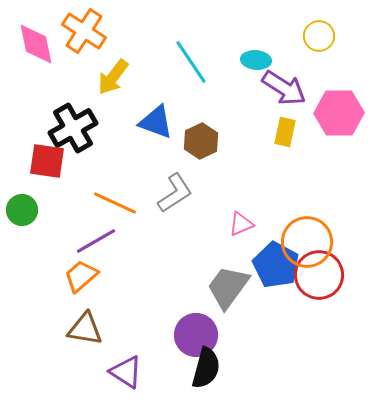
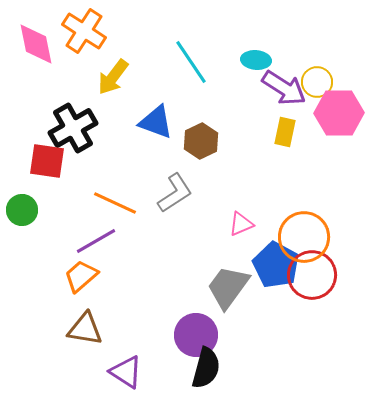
yellow circle: moved 2 px left, 46 px down
orange circle: moved 3 px left, 5 px up
red circle: moved 7 px left
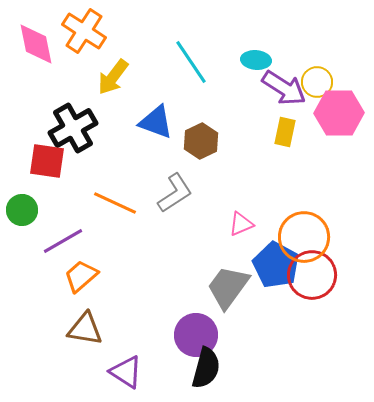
purple line: moved 33 px left
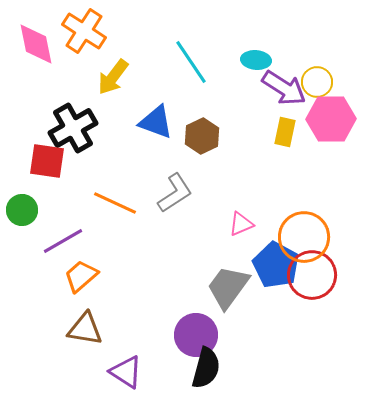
pink hexagon: moved 8 px left, 6 px down
brown hexagon: moved 1 px right, 5 px up
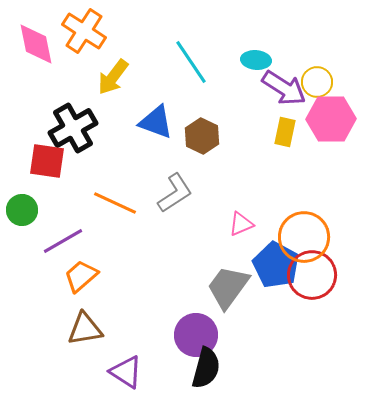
brown hexagon: rotated 8 degrees counterclockwise
brown triangle: rotated 18 degrees counterclockwise
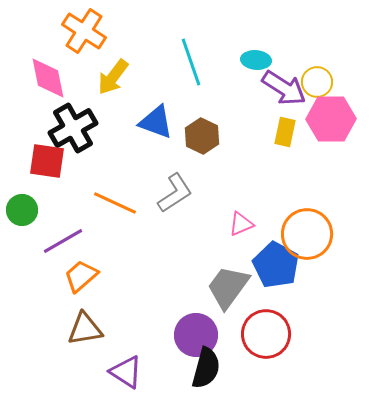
pink diamond: moved 12 px right, 34 px down
cyan line: rotated 15 degrees clockwise
orange circle: moved 3 px right, 3 px up
red circle: moved 46 px left, 59 px down
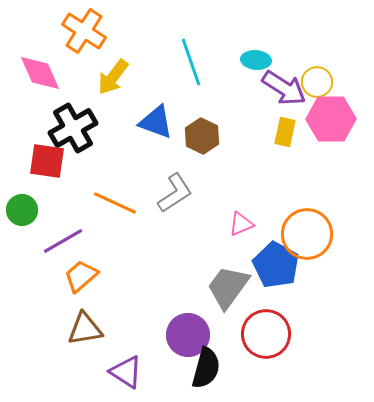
pink diamond: moved 8 px left, 5 px up; rotated 12 degrees counterclockwise
purple circle: moved 8 px left
